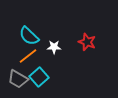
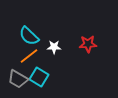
red star: moved 1 px right, 2 px down; rotated 24 degrees counterclockwise
orange line: moved 1 px right
cyan square: rotated 18 degrees counterclockwise
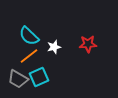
white star: rotated 16 degrees counterclockwise
cyan square: rotated 36 degrees clockwise
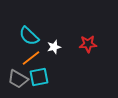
orange line: moved 2 px right, 2 px down
cyan square: rotated 12 degrees clockwise
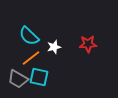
cyan square: rotated 24 degrees clockwise
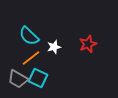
red star: rotated 18 degrees counterclockwise
cyan square: moved 1 px left, 1 px down; rotated 12 degrees clockwise
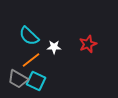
white star: rotated 16 degrees clockwise
orange line: moved 2 px down
cyan square: moved 2 px left, 3 px down
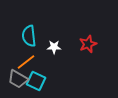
cyan semicircle: rotated 40 degrees clockwise
orange line: moved 5 px left, 2 px down
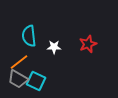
orange line: moved 7 px left
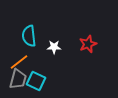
gray trapezoid: rotated 105 degrees counterclockwise
